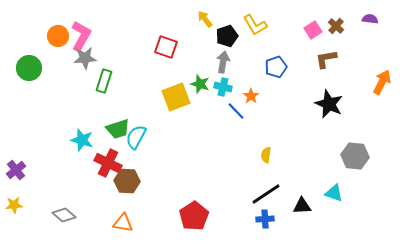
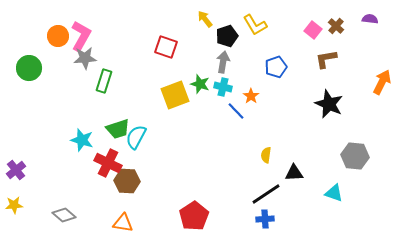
pink square: rotated 18 degrees counterclockwise
yellow square: moved 1 px left, 2 px up
black triangle: moved 8 px left, 33 px up
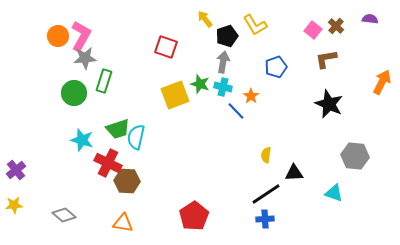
green circle: moved 45 px right, 25 px down
cyan semicircle: rotated 15 degrees counterclockwise
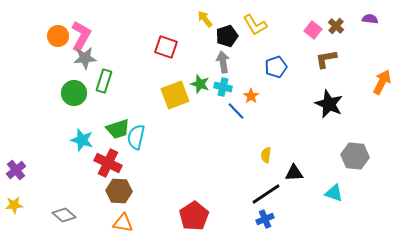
gray arrow: rotated 20 degrees counterclockwise
brown hexagon: moved 8 px left, 10 px down
blue cross: rotated 18 degrees counterclockwise
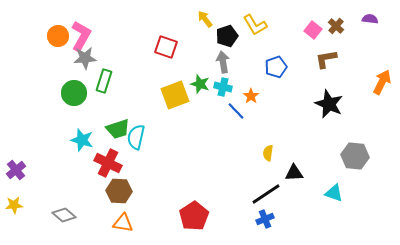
yellow semicircle: moved 2 px right, 2 px up
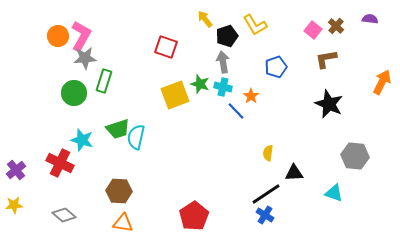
red cross: moved 48 px left
blue cross: moved 4 px up; rotated 36 degrees counterclockwise
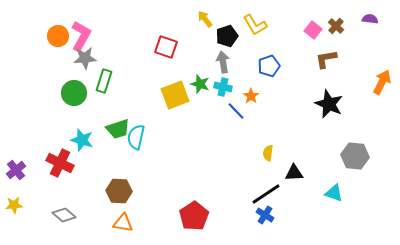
blue pentagon: moved 7 px left, 1 px up
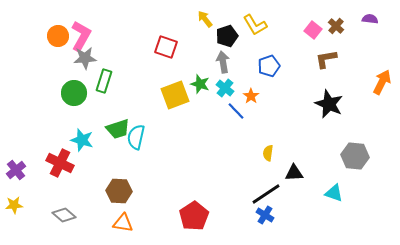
cyan cross: moved 2 px right, 1 px down; rotated 24 degrees clockwise
